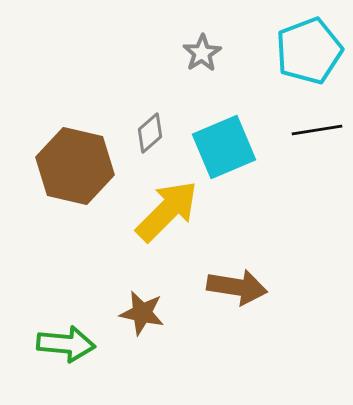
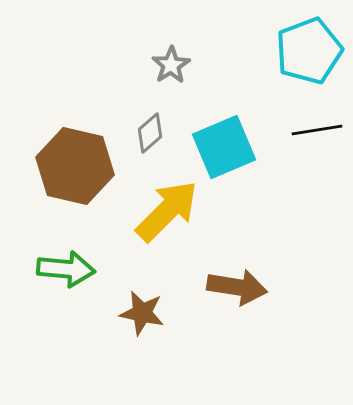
gray star: moved 31 px left, 12 px down
green arrow: moved 75 px up
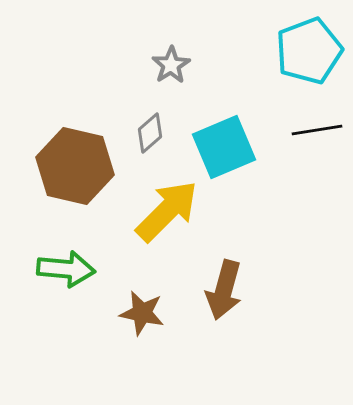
brown arrow: moved 13 px left, 3 px down; rotated 96 degrees clockwise
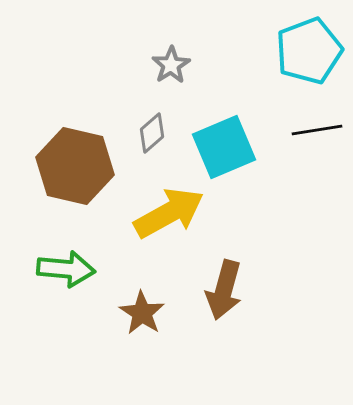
gray diamond: moved 2 px right
yellow arrow: moved 2 px right, 2 px down; rotated 16 degrees clockwise
brown star: rotated 21 degrees clockwise
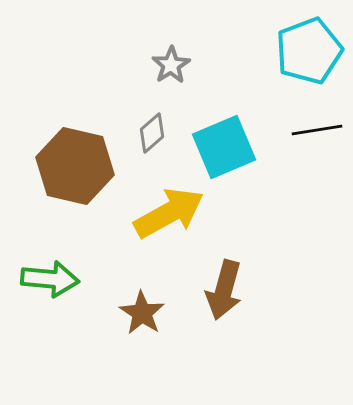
green arrow: moved 16 px left, 10 px down
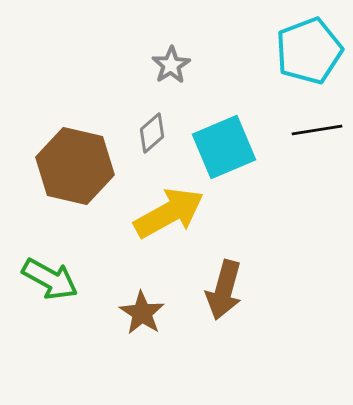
green arrow: rotated 24 degrees clockwise
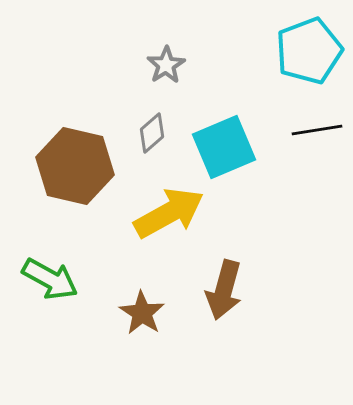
gray star: moved 5 px left
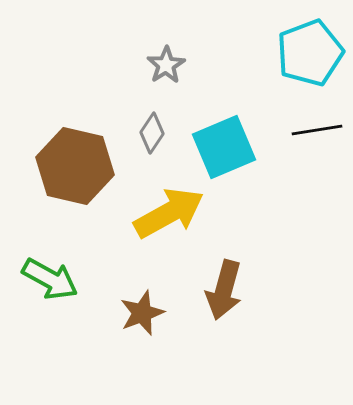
cyan pentagon: moved 1 px right, 2 px down
gray diamond: rotated 15 degrees counterclockwise
brown star: rotated 18 degrees clockwise
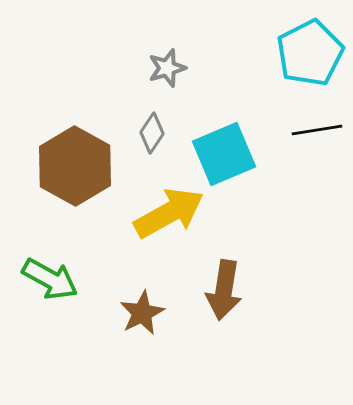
cyan pentagon: rotated 6 degrees counterclockwise
gray star: moved 1 px right, 3 px down; rotated 15 degrees clockwise
cyan square: moved 7 px down
brown hexagon: rotated 16 degrees clockwise
brown arrow: rotated 6 degrees counterclockwise
brown star: rotated 6 degrees counterclockwise
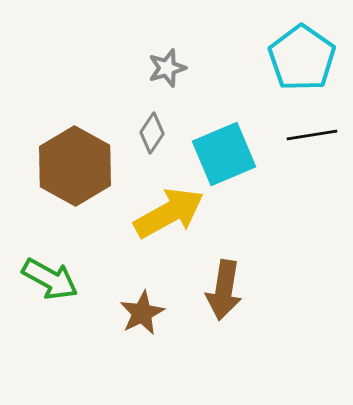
cyan pentagon: moved 8 px left, 5 px down; rotated 10 degrees counterclockwise
black line: moved 5 px left, 5 px down
